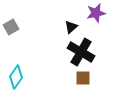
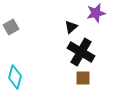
cyan diamond: moved 1 px left; rotated 20 degrees counterclockwise
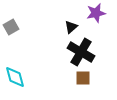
cyan diamond: rotated 30 degrees counterclockwise
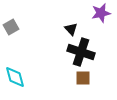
purple star: moved 5 px right
black triangle: moved 2 px down; rotated 32 degrees counterclockwise
black cross: rotated 12 degrees counterclockwise
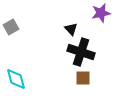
cyan diamond: moved 1 px right, 2 px down
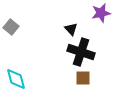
gray square: rotated 21 degrees counterclockwise
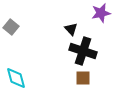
black cross: moved 2 px right, 1 px up
cyan diamond: moved 1 px up
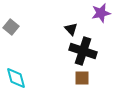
brown square: moved 1 px left
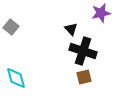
brown square: moved 2 px right, 1 px up; rotated 14 degrees counterclockwise
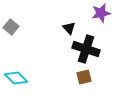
black triangle: moved 2 px left, 1 px up
black cross: moved 3 px right, 2 px up
cyan diamond: rotated 30 degrees counterclockwise
